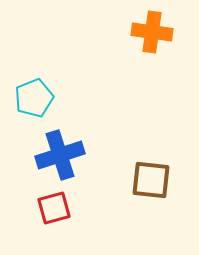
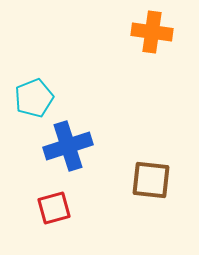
blue cross: moved 8 px right, 9 px up
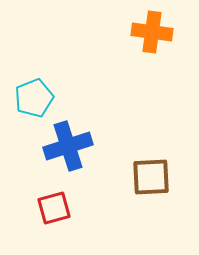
brown square: moved 3 px up; rotated 9 degrees counterclockwise
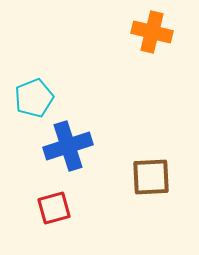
orange cross: rotated 6 degrees clockwise
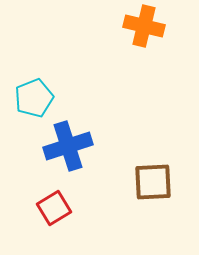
orange cross: moved 8 px left, 6 px up
brown square: moved 2 px right, 5 px down
red square: rotated 16 degrees counterclockwise
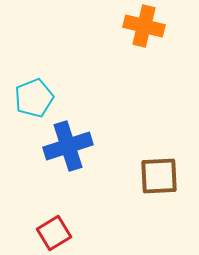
brown square: moved 6 px right, 6 px up
red square: moved 25 px down
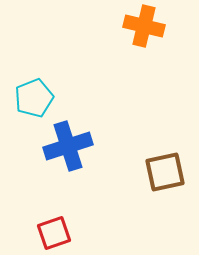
brown square: moved 6 px right, 4 px up; rotated 9 degrees counterclockwise
red square: rotated 12 degrees clockwise
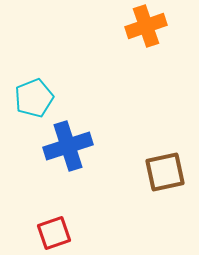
orange cross: moved 2 px right; rotated 33 degrees counterclockwise
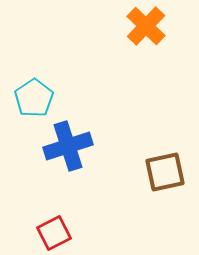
orange cross: rotated 27 degrees counterclockwise
cyan pentagon: rotated 12 degrees counterclockwise
red square: rotated 8 degrees counterclockwise
